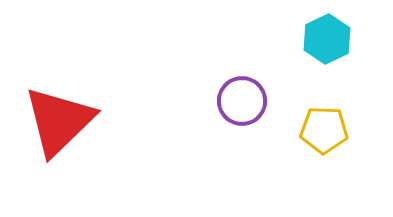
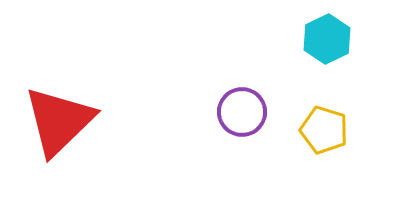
purple circle: moved 11 px down
yellow pentagon: rotated 15 degrees clockwise
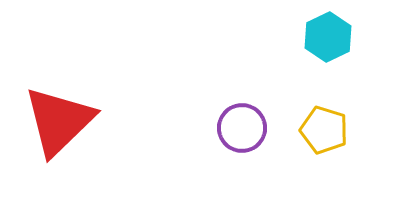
cyan hexagon: moved 1 px right, 2 px up
purple circle: moved 16 px down
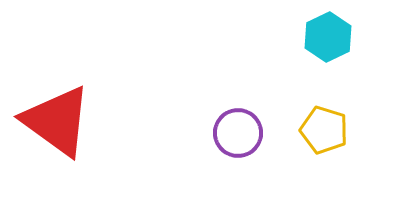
red triangle: moved 2 px left; rotated 40 degrees counterclockwise
purple circle: moved 4 px left, 5 px down
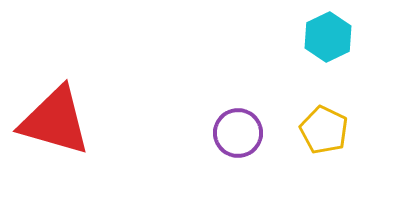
red triangle: moved 2 px left; rotated 20 degrees counterclockwise
yellow pentagon: rotated 9 degrees clockwise
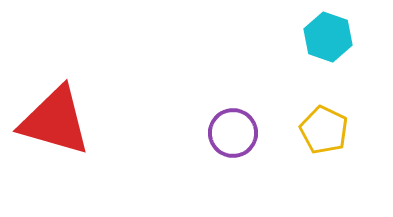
cyan hexagon: rotated 15 degrees counterclockwise
purple circle: moved 5 px left
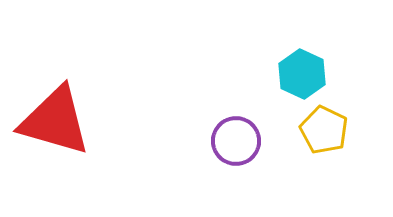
cyan hexagon: moved 26 px left, 37 px down; rotated 6 degrees clockwise
purple circle: moved 3 px right, 8 px down
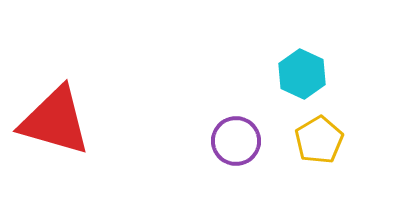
yellow pentagon: moved 5 px left, 10 px down; rotated 15 degrees clockwise
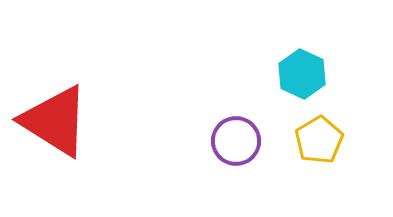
red triangle: rotated 16 degrees clockwise
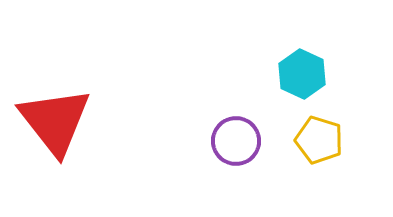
red triangle: rotated 20 degrees clockwise
yellow pentagon: rotated 24 degrees counterclockwise
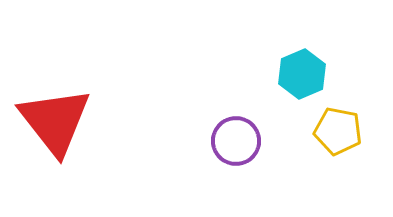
cyan hexagon: rotated 12 degrees clockwise
yellow pentagon: moved 19 px right, 9 px up; rotated 6 degrees counterclockwise
